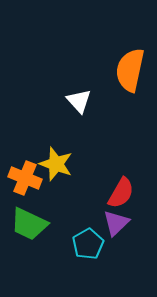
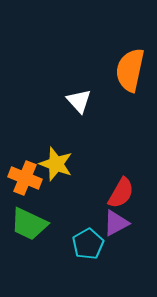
purple triangle: rotated 16 degrees clockwise
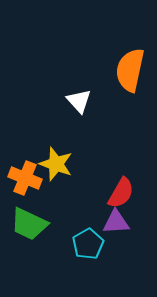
purple triangle: moved 1 px up; rotated 24 degrees clockwise
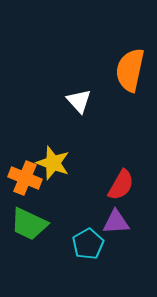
yellow star: moved 3 px left, 1 px up
red semicircle: moved 8 px up
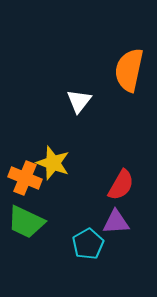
orange semicircle: moved 1 px left
white triangle: rotated 20 degrees clockwise
green trapezoid: moved 3 px left, 2 px up
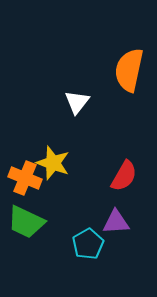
white triangle: moved 2 px left, 1 px down
red semicircle: moved 3 px right, 9 px up
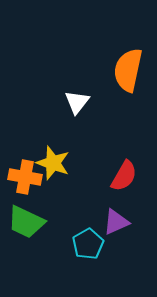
orange semicircle: moved 1 px left
orange cross: moved 1 px up; rotated 12 degrees counterclockwise
purple triangle: rotated 20 degrees counterclockwise
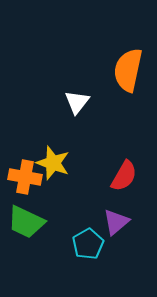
purple triangle: rotated 16 degrees counterclockwise
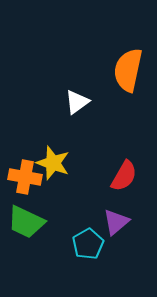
white triangle: rotated 16 degrees clockwise
